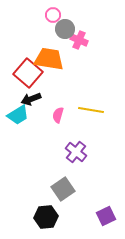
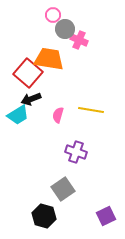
purple cross: rotated 20 degrees counterclockwise
black hexagon: moved 2 px left, 1 px up; rotated 20 degrees clockwise
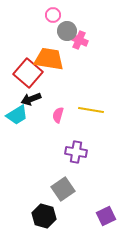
gray circle: moved 2 px right, 2 px down
cyan trapezoid: moved 1 px left
purple cross: rotated 10 degrees counterclockwise
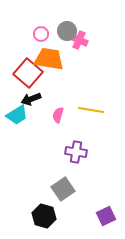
pink circle: moved 12 px left, 19 px down
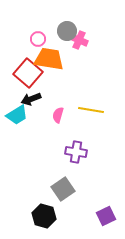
pink circle: moved 3 px left, 5 px down
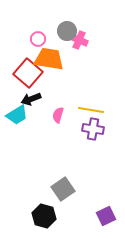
purple cross: moved 17 px right, 23 px up
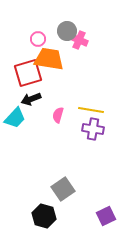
red square: rotated 32 degrees clockwise
cyan trapezoid: moved 2 px left, 3 px down; rotated 15 degrees counterclockwise
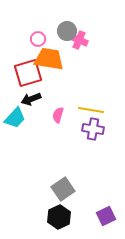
black hexagon: moved 15 px right, 1 px down; rotated 20 degrees clockwise
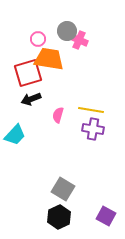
cyan trapezoid: moved 17 px down
gray square: rotated 25 degrees counterclockwise
purple square: rotated 36 degrees counterclockwise
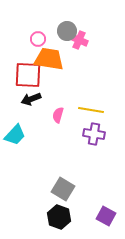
red square: moved 2 px down; rotated 20 degrees clockwise
purple cross: moved 1 px right, 5 px down
black hexagon: rotated 15 degrees counterclockwise
